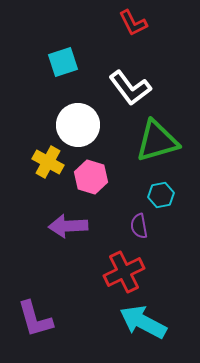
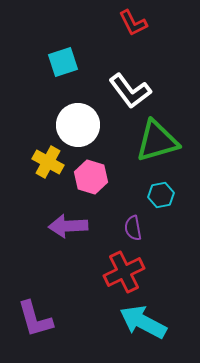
white L-shape: moved 3 px down
purple semicircle: moved 6 px left, 2 px down
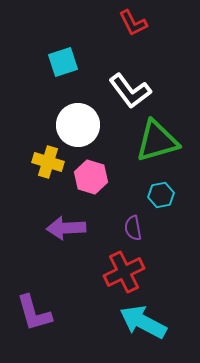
yellow cross: rotated 12 degrees counterclockwise
purple arrow: moved 2 px left, 2 px down
purple L-shape: moved 1 px left, 6 px up
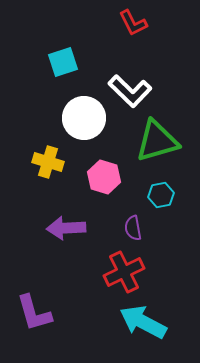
white L-shape: rotated 9 degrees counterclockwise
white circle: moved 6 px right, 7 px up
pink hexagon: moved 13 px right
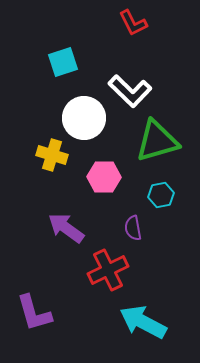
yellow cross: moved 4 px right, 7 px up
pink hexagon: rotated 16 degrees counterclockwise
purple arrow: rotated 39 degrees clockwise
red cross: moved 16 px left, 2 px up
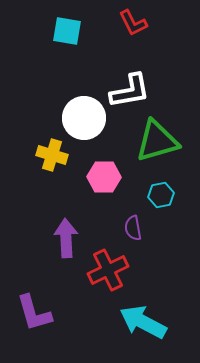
cyan square: moved 4 px right, 31 px up; rotated 28 degrees clockwise
white L-shape: rotated 54 degrees counterclockwise
purple arrow: moved 10 px down; rotated 51 degrees clockwise
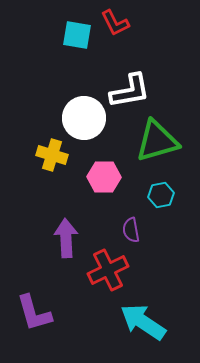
red L-shape: moved 18 px left
cyan square: moved 10 px right, 4 px down
purple semicircle: moved 2 px left, 2 px down
cyan arrow: rotated 6 degrees clockwise
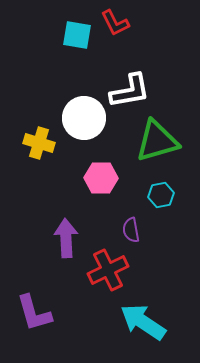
yellow cross: moved 13 px left, 12 px up
pink hexagon: moved 3 px left, 1 px down
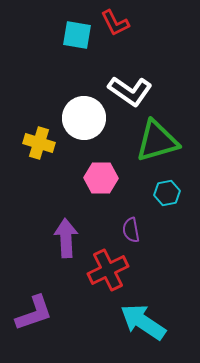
white L-shape: rotated 45 degrees clockwise
cyan hexagon: moved 6 px right, 2 px up
purple L-shape: rotated 93 degrees counterclockwise
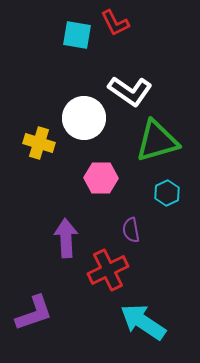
cyan hexagon: rotated 15 degrees counterclockwise
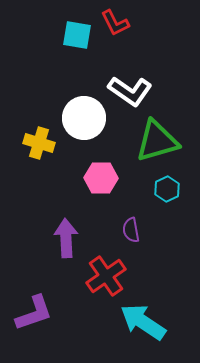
cyan hexagon: moved 4 px up
red cross: moved 2 px left, 6 px down; rotated 9 degrees counterclockwise
